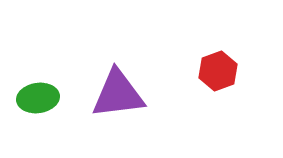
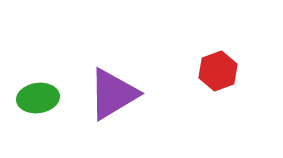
purple triangle: moved 5 px left; rotated 24 degrees counterclockwise
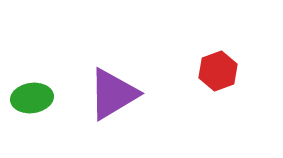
green ellipse: moved 6 px left
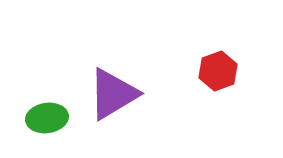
green ellipse: moved 15 px right, 20 px down
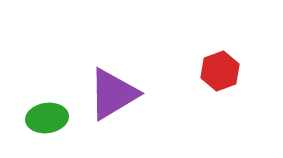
red hexagon: moved 2 px right
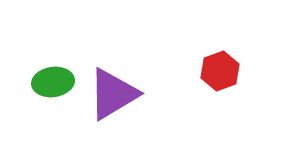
green ellipse: moved 6 px right, 36 px up
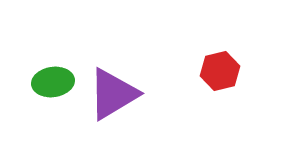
red hexagon: rotated 6 degrees clockwise
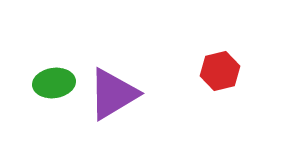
green ellipse: moved 1 px right, 1 px down
